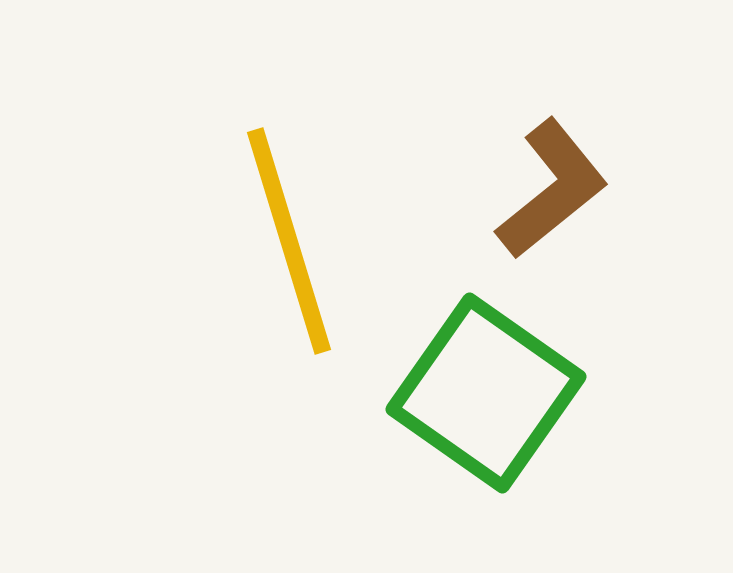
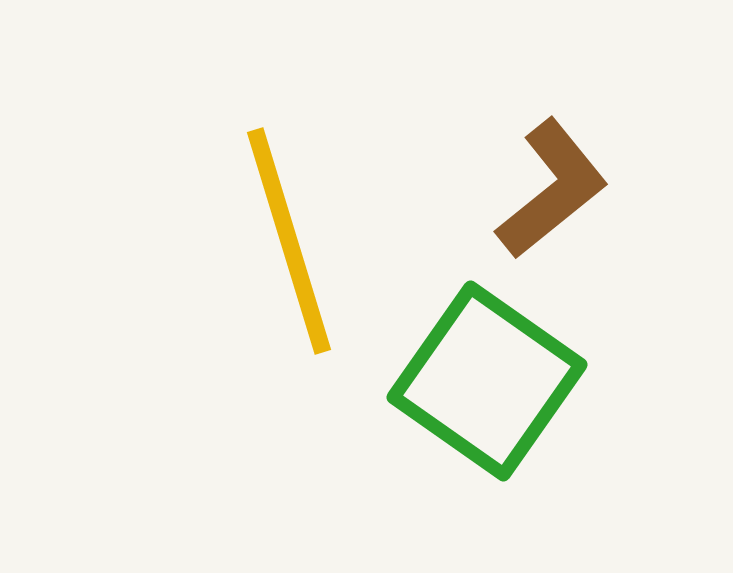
green square: moved 1 px right, 12 px up
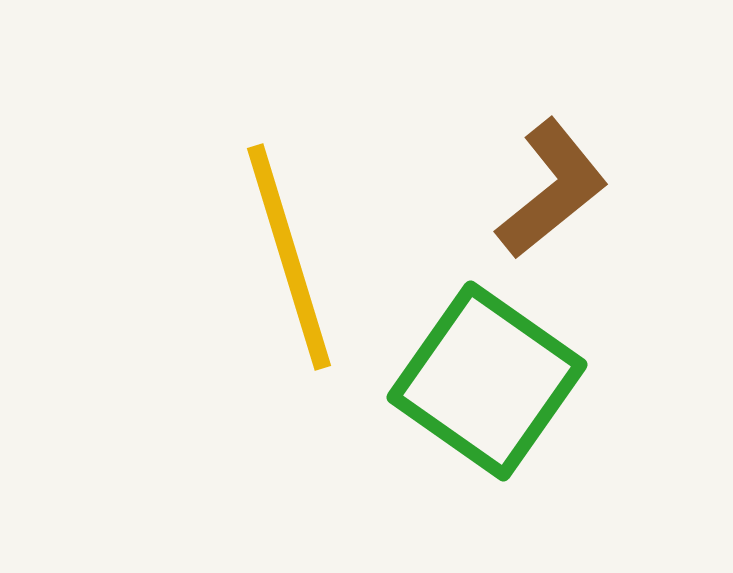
yellow line: moved 16 px down
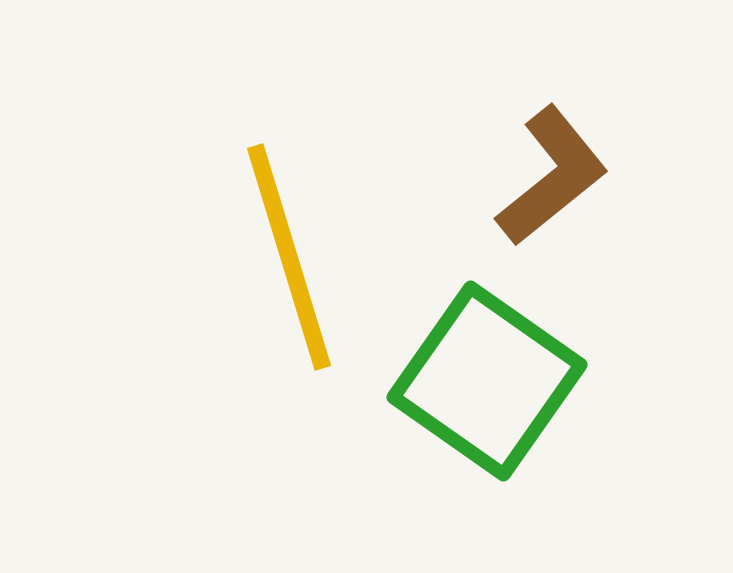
brown L-shape: moved 13 px up
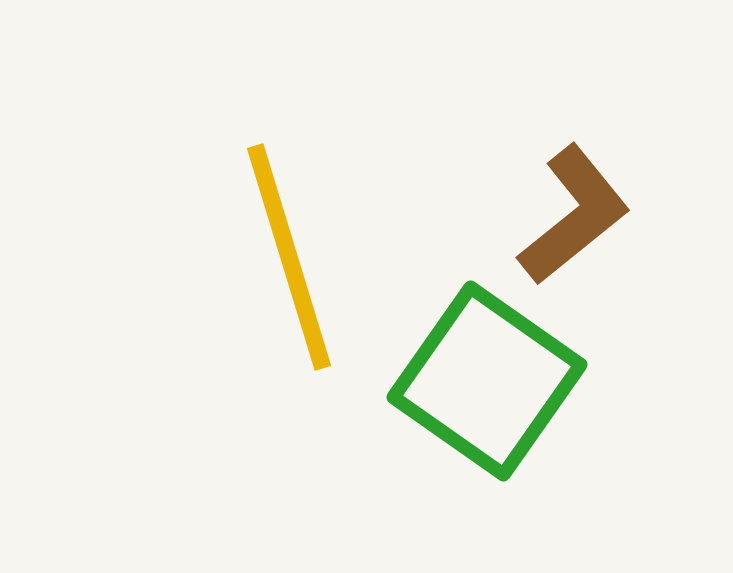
brown L-shape: moved 22 px right, 39 px down
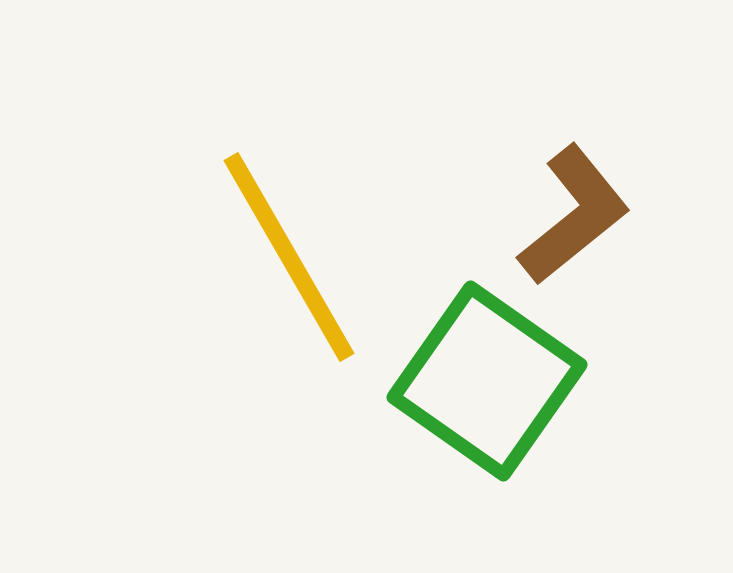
yellow line: rotated 13 degrees counterclockwise
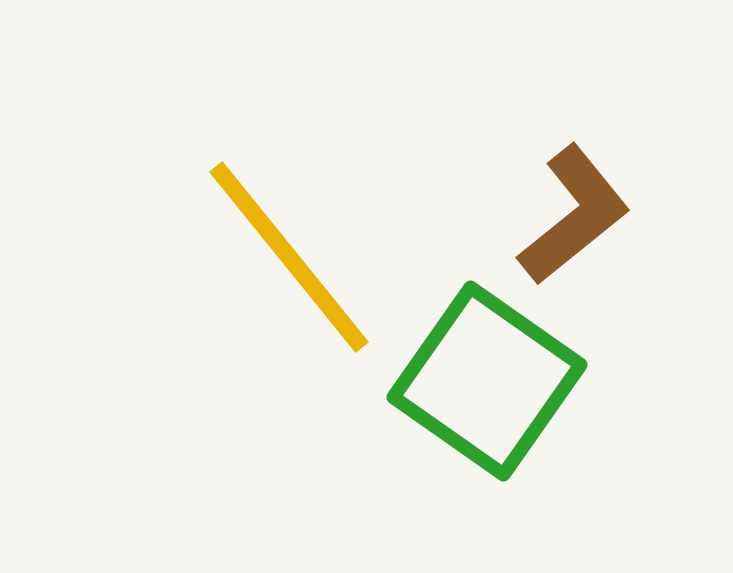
yellow line: rotated 9 degrees counterclockwise
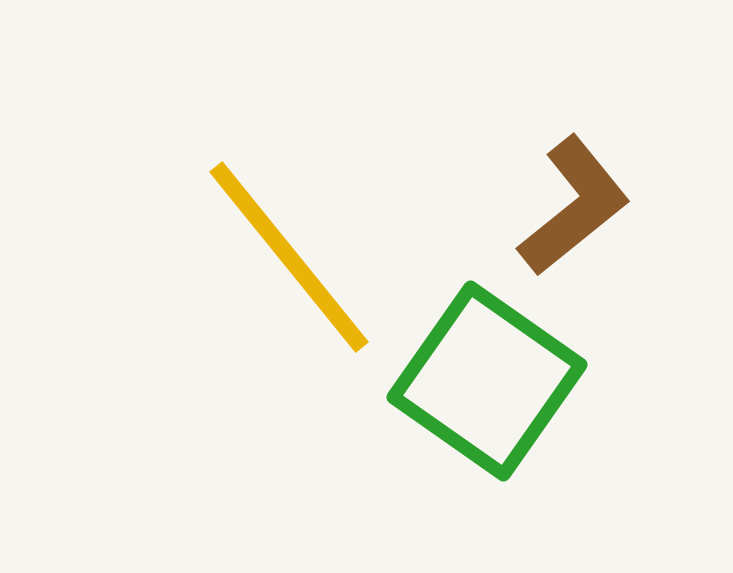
brown L-shape: moved 9 px up
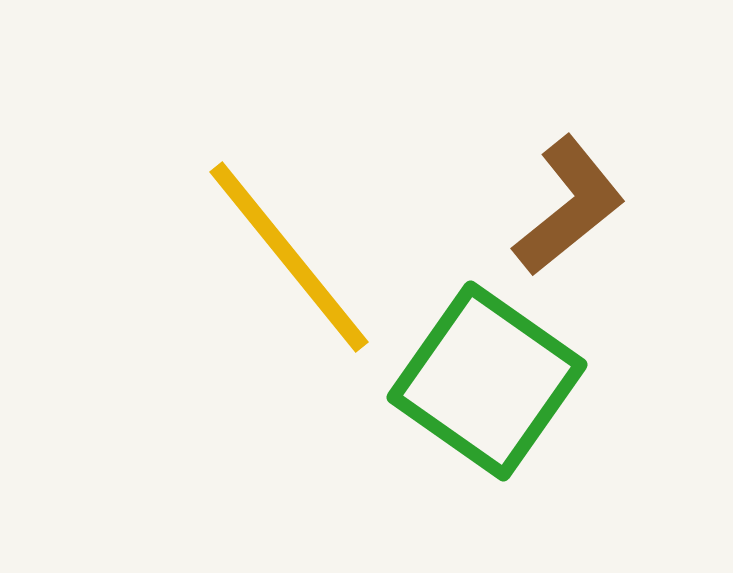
brown L-shape: moved 5 px left
